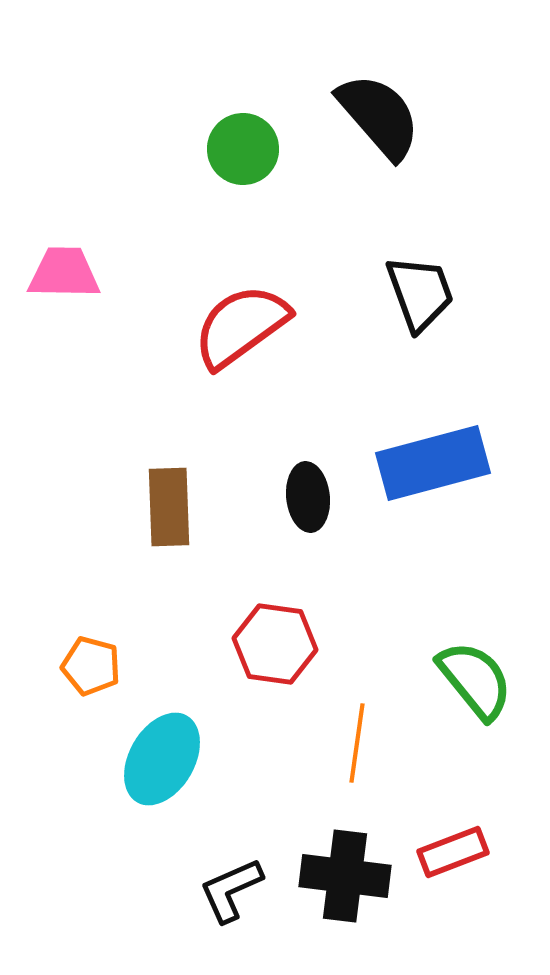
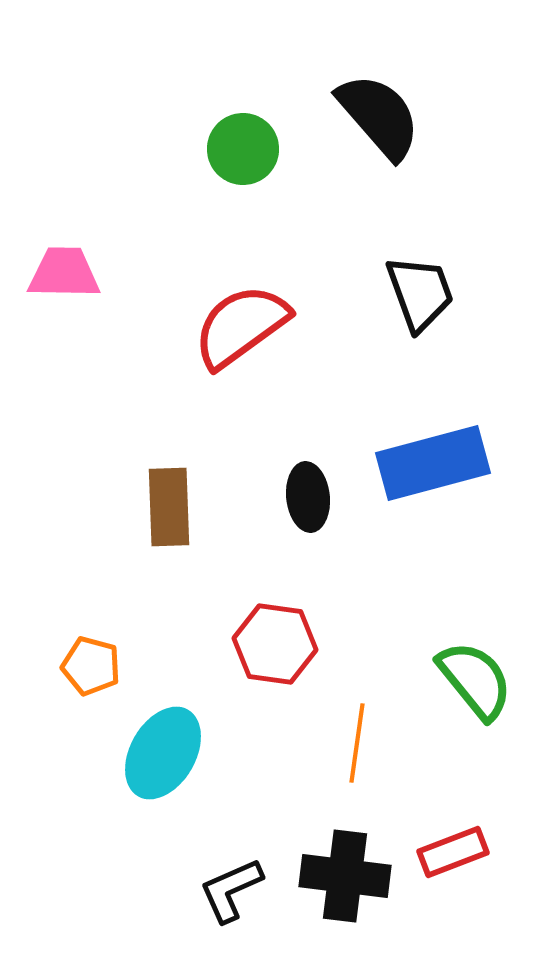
cyan ellipse: moved 1 px right, 6 px up
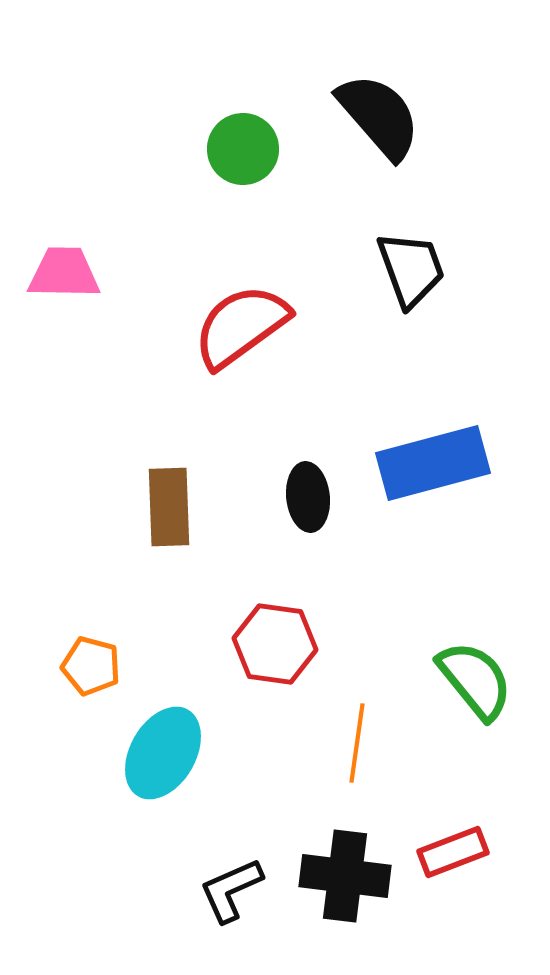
black trapezoid: moved 9 px left, 24 px up
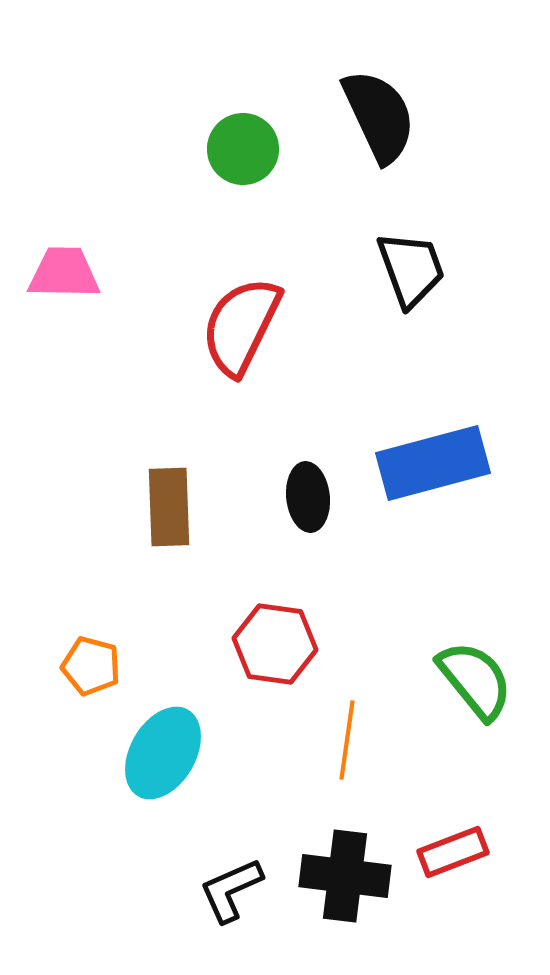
black semicircle: rotated 16 degrees clockwise
red semicircle: rotated 28 degrees counterclockwise
orange line: moved 10 px left, 3 px up
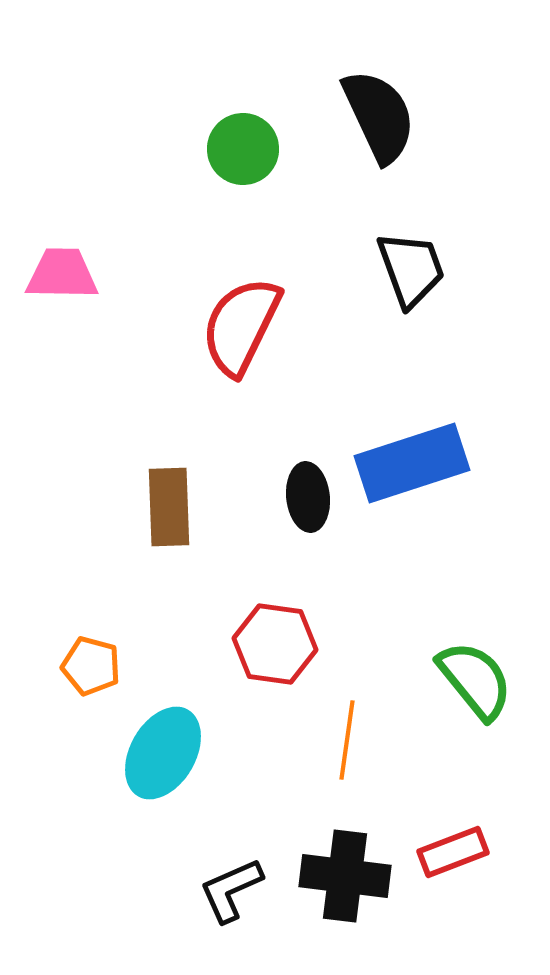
pink trapezoid: moved 2 px left, 1 px down
blue rectangle: moved 21 px left; rotated 3 degrees counterclockwise
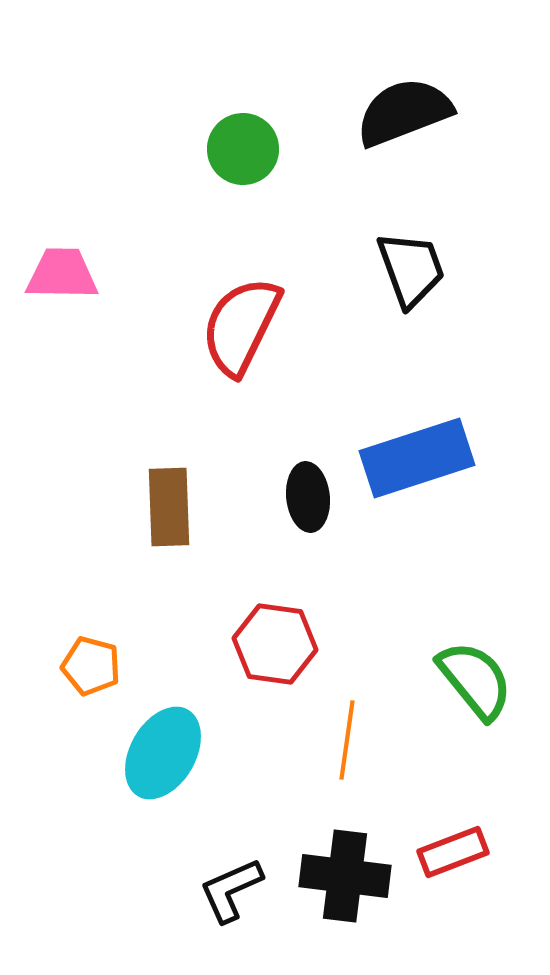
black semicircle: moved 25 px right, 4 px up; rotated 86 degrees counterclockwise
blue rectangle: moved 5 px right, 5 px up
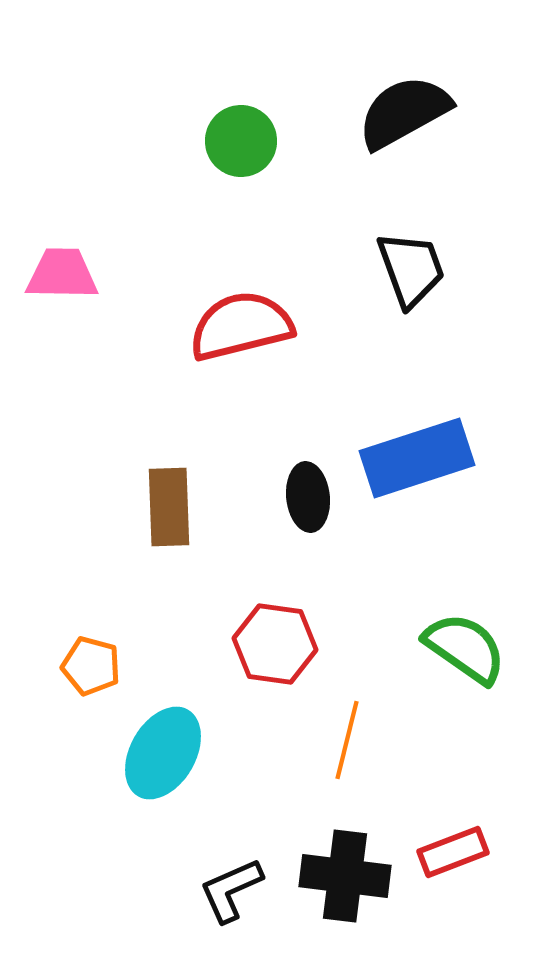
black semicircle: rotated 8 degrees counterclockwise
green circle: moved 2 px left, 8 px up
red semicircle: rotated 50 degrees clockwise
green semicircle: moved 10 px left, 32 px up; rotated 16 degrees counterclockwise
orange line: rotated 6 degrees clockwise
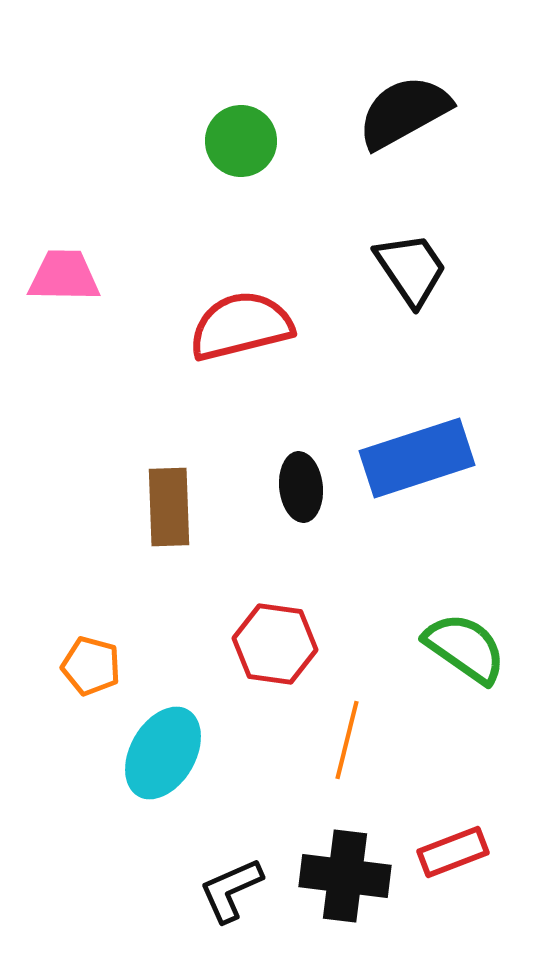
black trapezoid: rotated 14 degrees counterclockwise
pink trapezoid: moved 2 px right, 2 px down
black ellipse: moved 7 px left, 10 px up
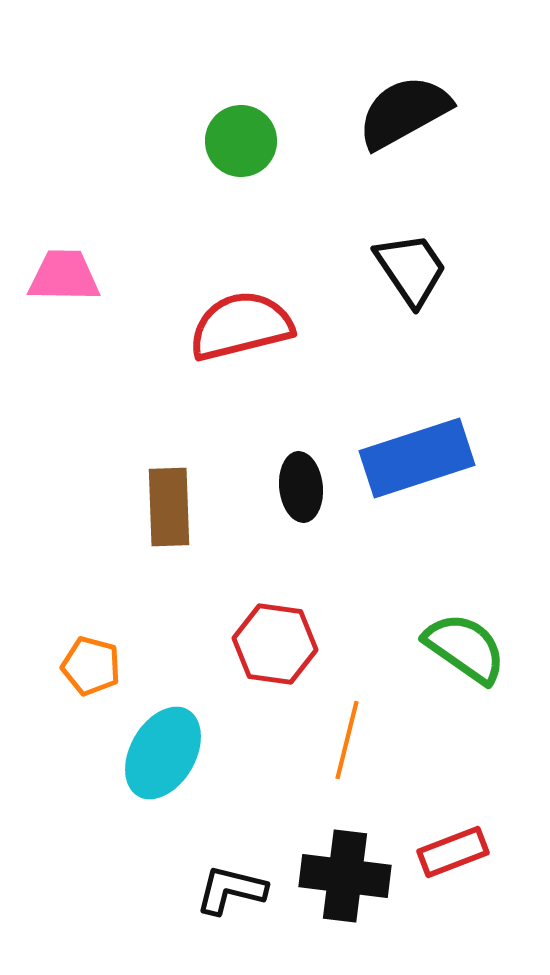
black L-shape: rotated 38 degrees clockwise
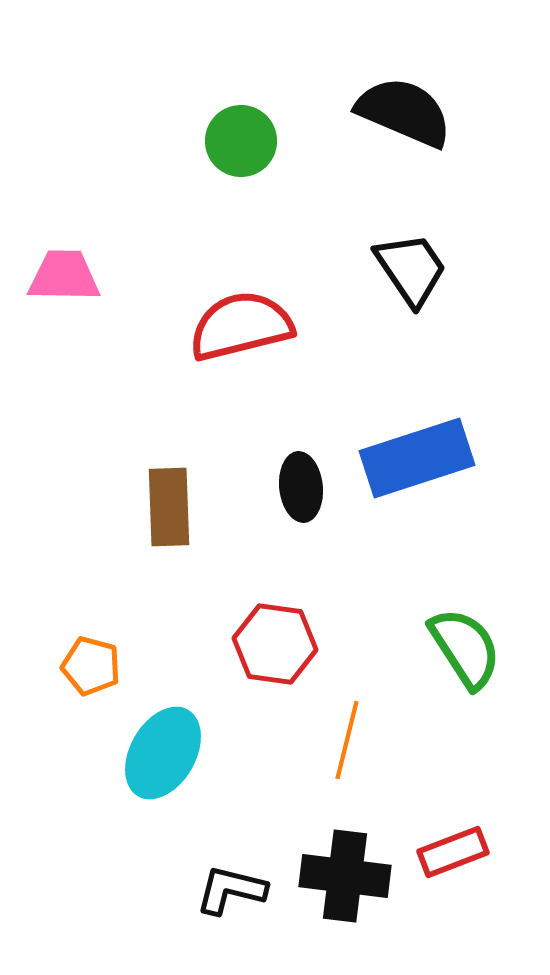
black semicircle: rotated 52 degrees clockwise
green semicircle: rotated 22 degrees clockwise
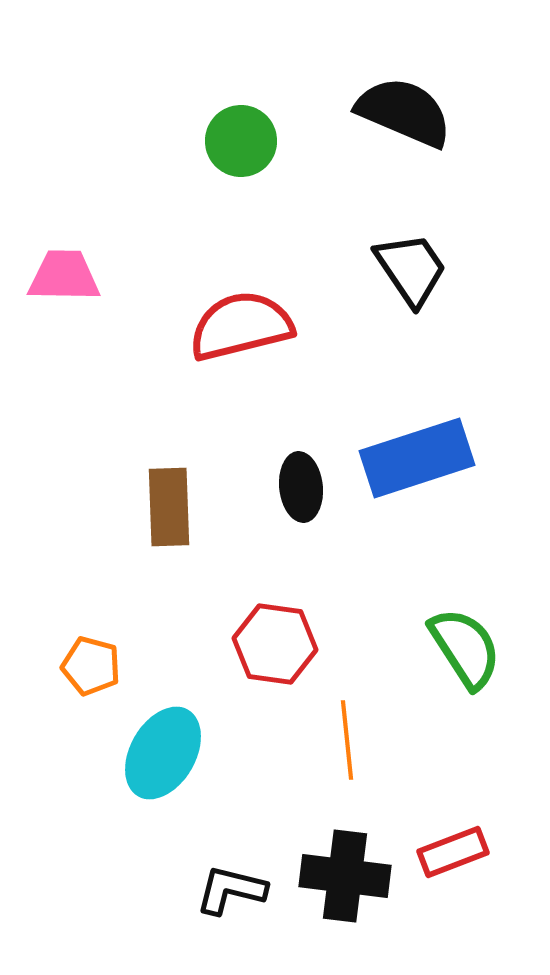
orange line: rotated 20 degrees counterclockwise
